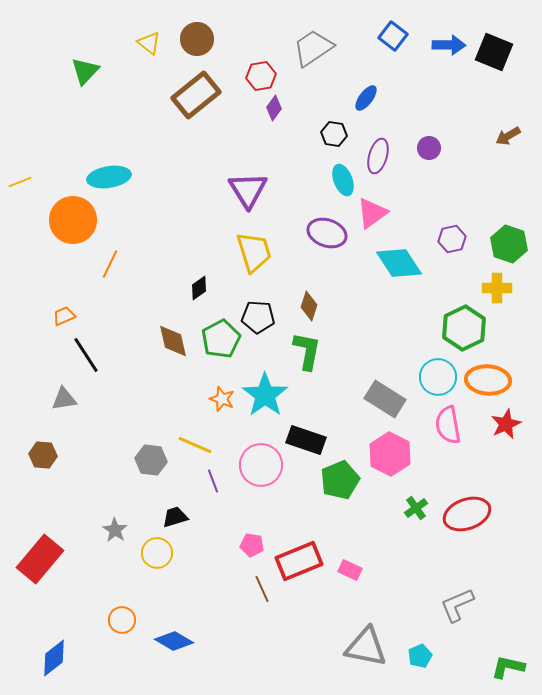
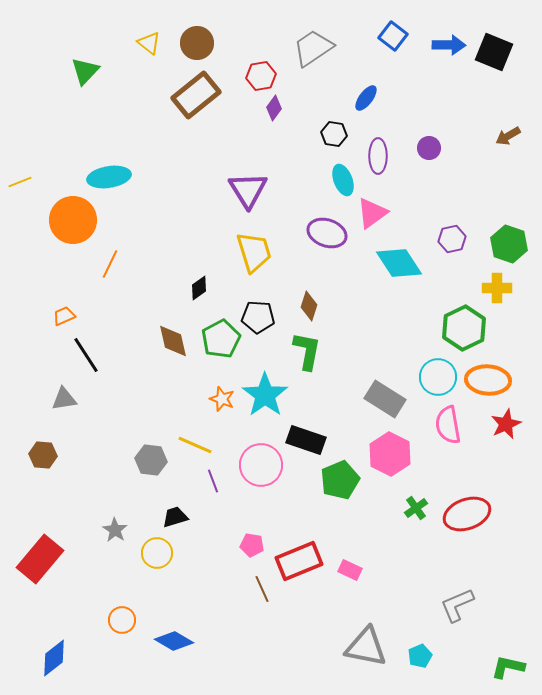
brown circle at (197, 39): moved 4 px down
purple ellipse at (378, 156): rotated 16 degrees counterclockwise
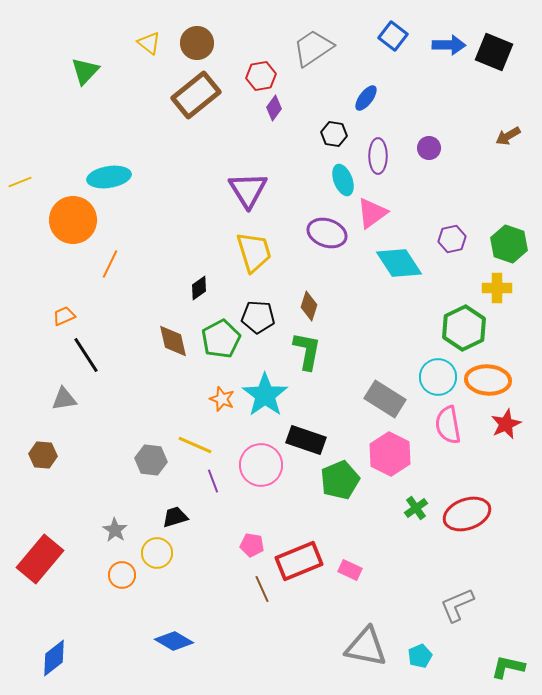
orange circle at (122, 620): moved 45 px up
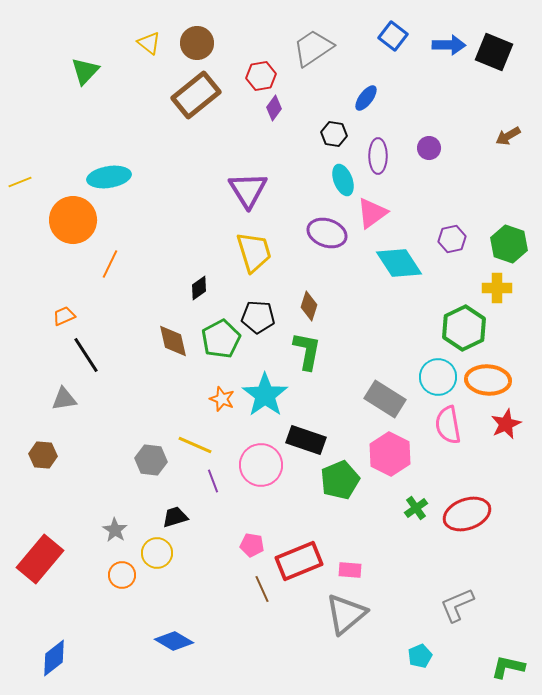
pink rectangle at (350, 570): rotated 20 degrees counterclockwise
gray triangle at (366, 647): moved 20 px left, 33 px up; rotated 51 degrees counterclockwise
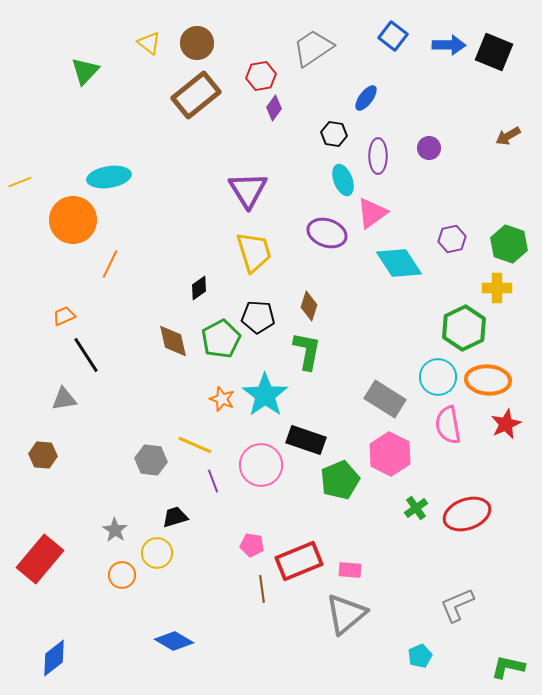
brown line at (262, 589): rotated 16 degrees clockwise
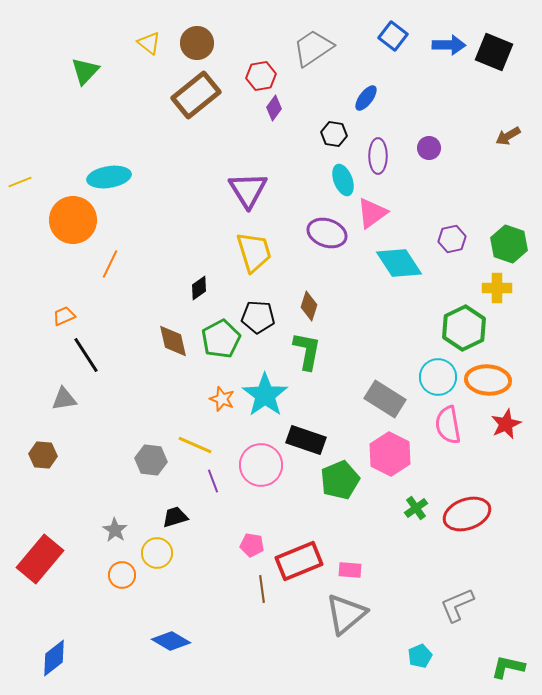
blue diamond at (174, 641): moved 3 px left
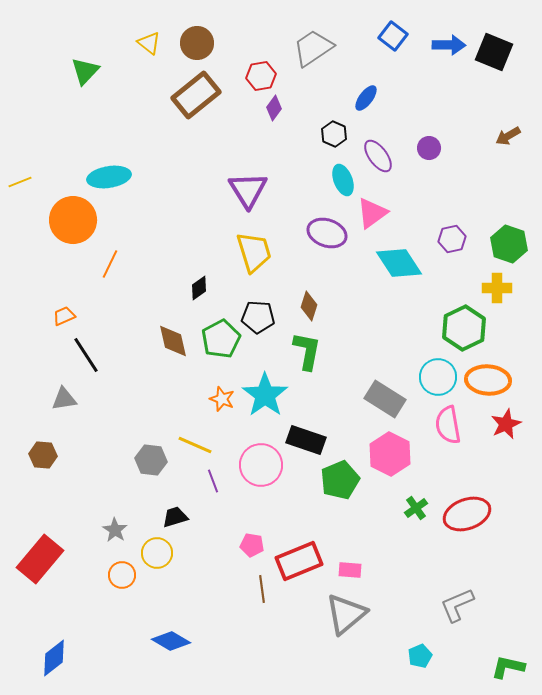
black hexagon at (334, 134): rotated 15 degrees clockwise
purple ellipse at (378, 156): rotated 36 degrees counterclockwise
